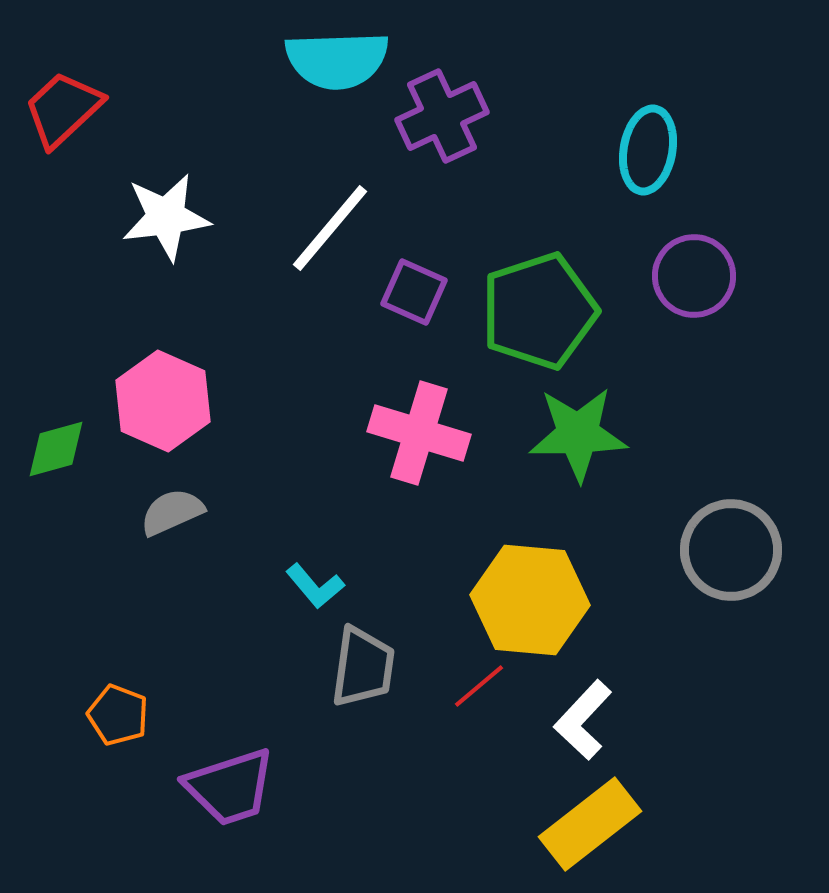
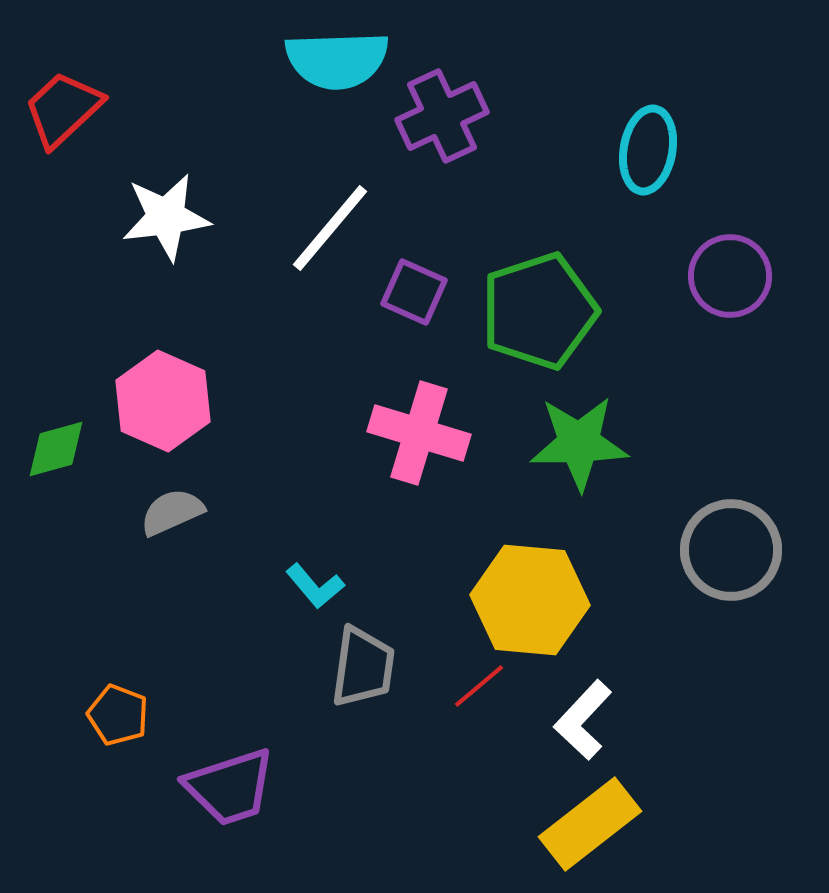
purple circle: moved 36 px right
green star: moved 1 px right, 9 px down
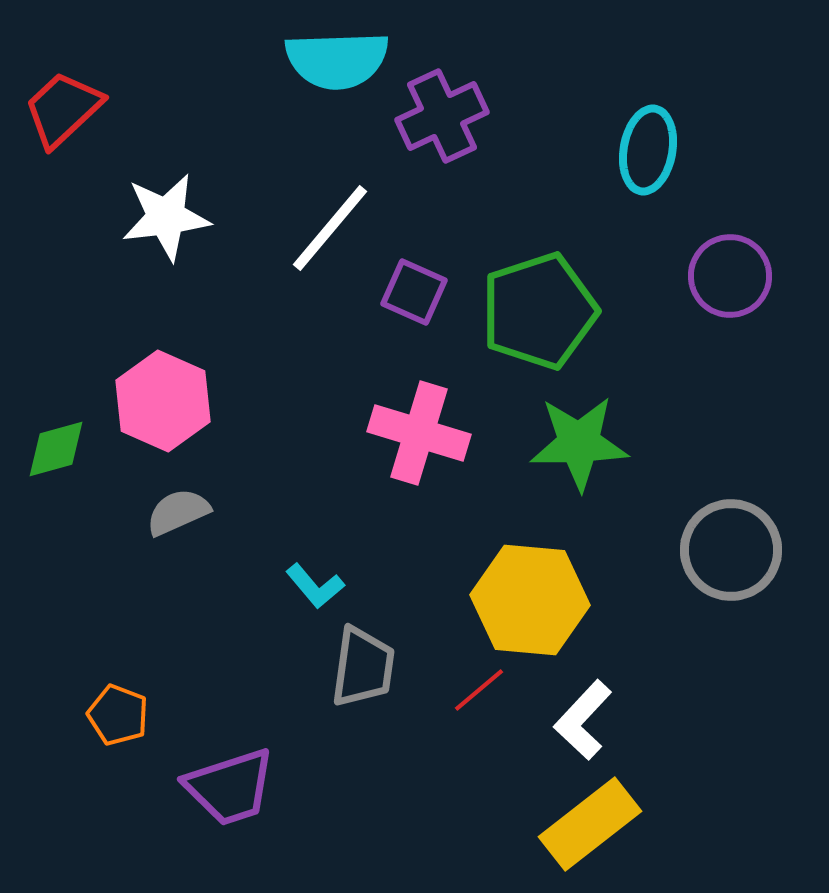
gray semicircle: moved 6 px right
red line: moved 4 px down
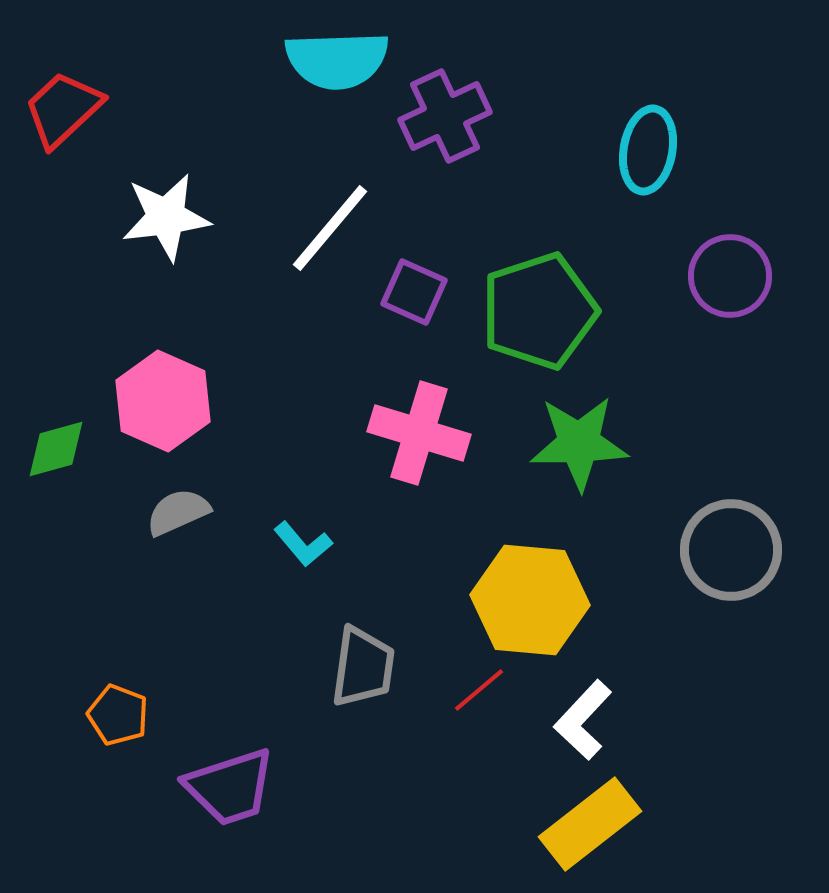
purple cross: moved 3 px right
cyan L-shape: moved 12 px left, 42 px up
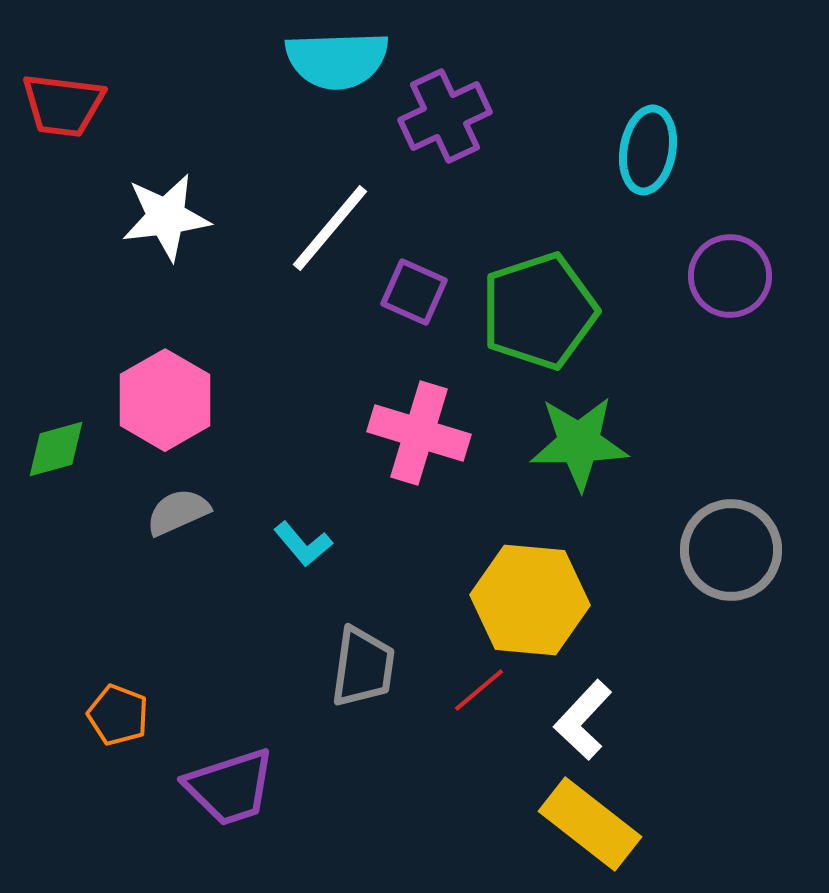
red trapezoid: moved 4 px up; rotated 130 degrees counterclockwise
pink hexagon: moved 2 px right, 1 px up; rotated 6 degrees clockwise
yellow rectangle: rotated 76 degrees clockwise
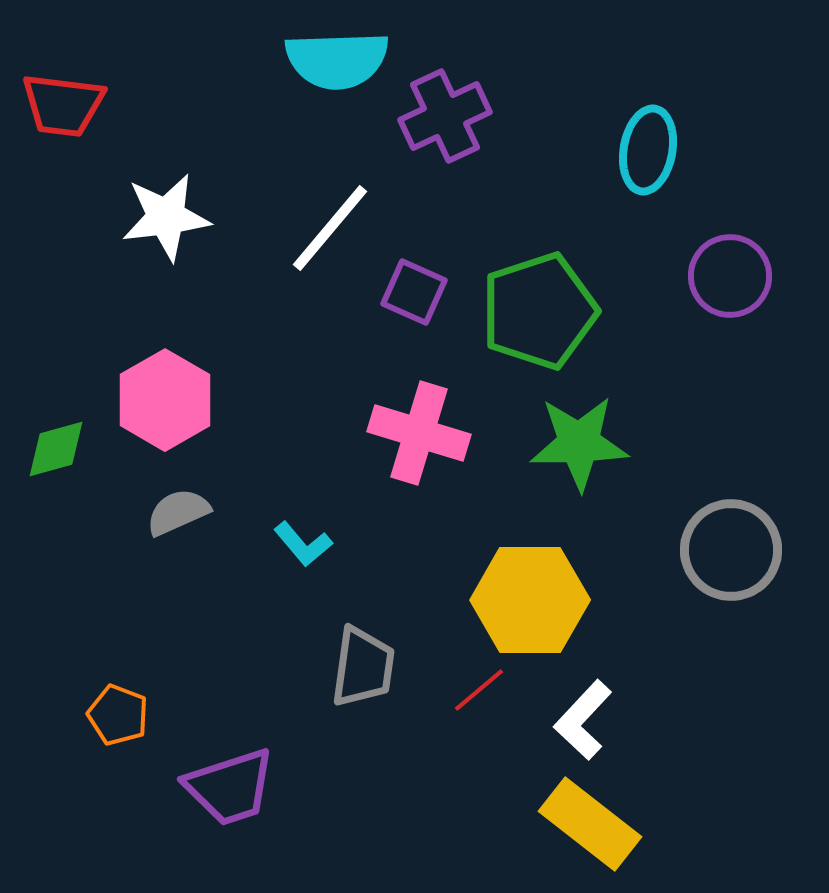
yellow hexagon: rotated 5 degrees counterclockwise
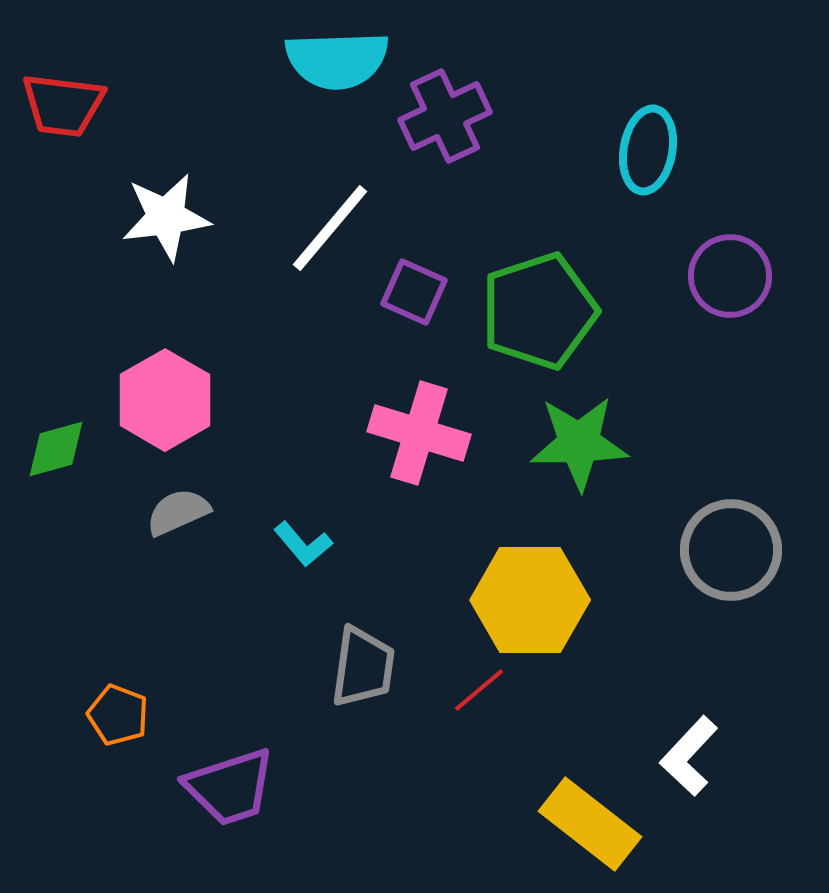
white L-shape: moved 106 px right, 36 px down
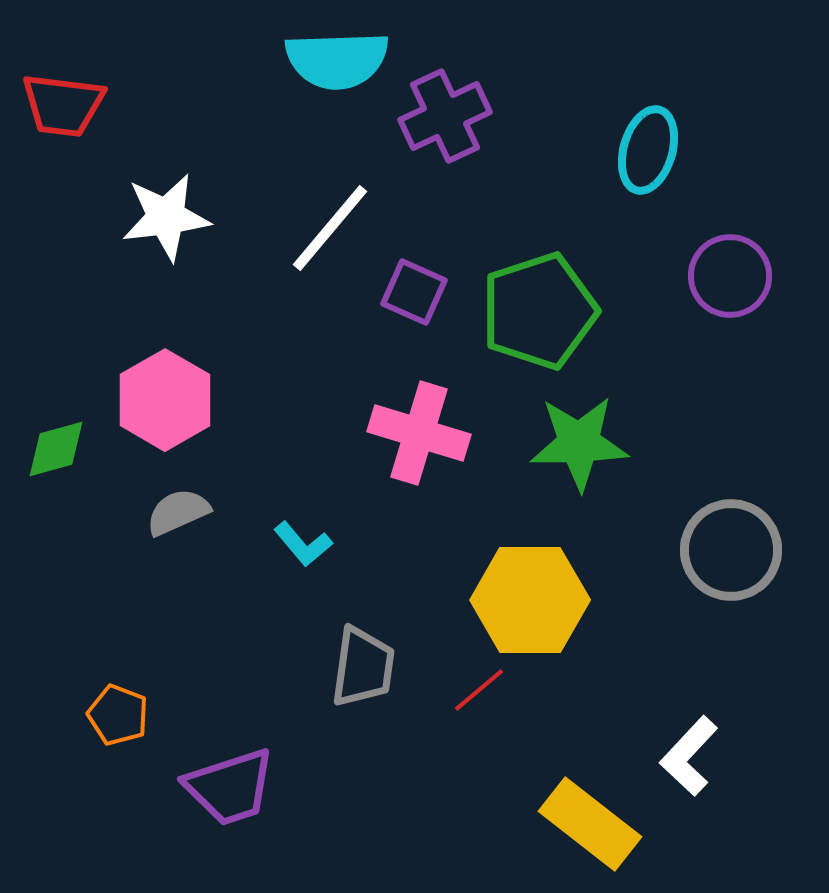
cyan ellipse: rotated 6 degrees clockwise
